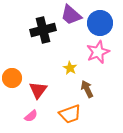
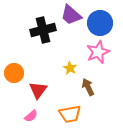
orange circle: moved 2 px right, 5 px up
brown arrow: moved 1 px right, 2 px up
orange trapezoid: rotated 10 degrees clockwise
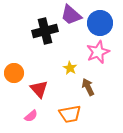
black cross: moved 2 px right, 1 px down
red triangle: moved 1 px right, 1 px up; rotated 18 degrees counterclockwise
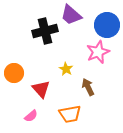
blue circle: moved 7 px right, 2 px down
yellow star: moved 4 px left, 1 px down
red triangle: moved 2 px right
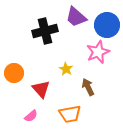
purple trapezoid: moved 5 px right, 2 px down
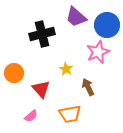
black cross: moved 3 px left, 3 px down
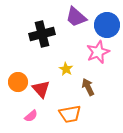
orange circle: moved 4 px right, 9 px down
